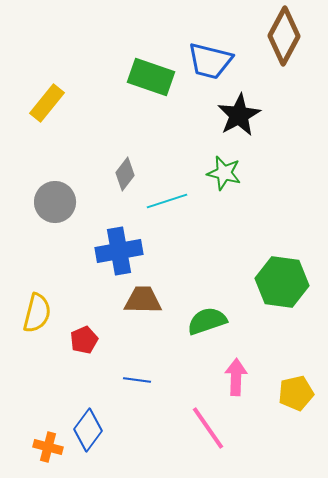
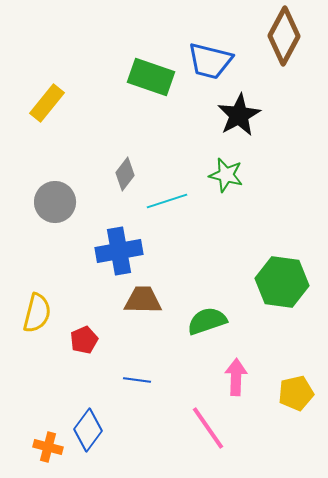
green star: moved 2 px right, 2 px down
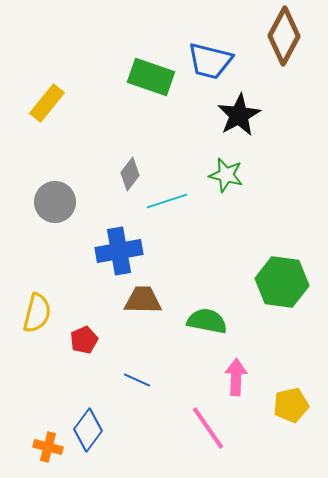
gray diamond: moved 5 px right
green semicircle: rotated 30 degrees clockwise
blue line: rotated 16 degrees clockwise
yellow pentagon: moved 5 px left, 12 px down
